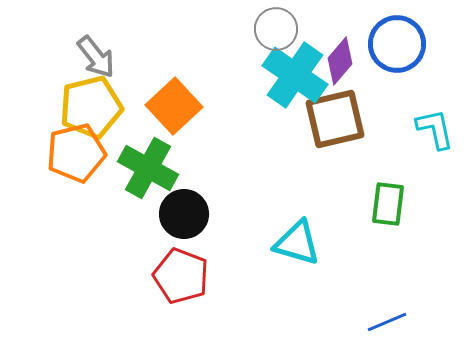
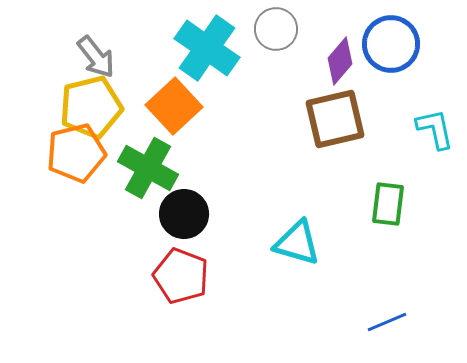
blue circle: moved 6 px left
cyan cross: moved 88 px left, 27 px up
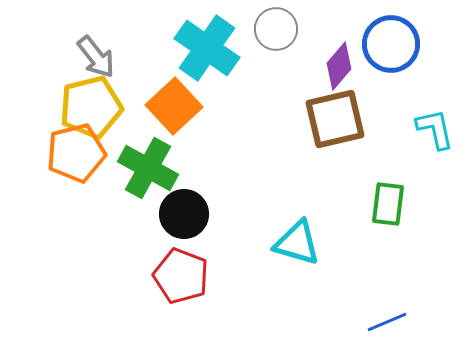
purple diamond: moved 1 px left, 5 px down
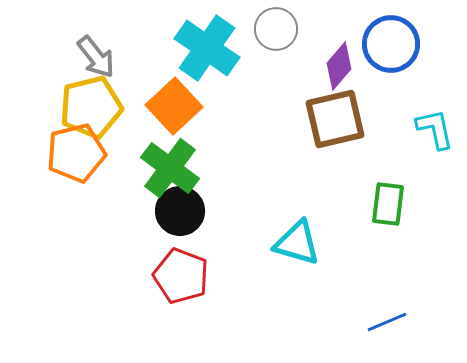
green cross: moved 22 px right; rotated 8 degrees clockwise
black circle: moved 4 px left, 3 px up
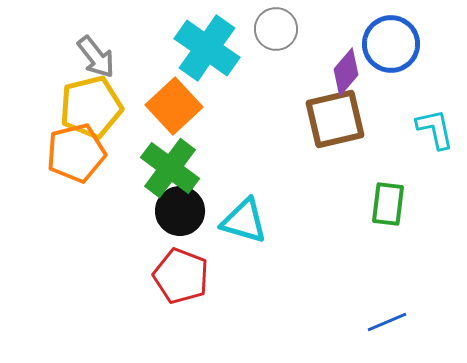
purple diamond: moved 7 px right, 6 px down
cyan triangle: moved 53 px left, 22 px up
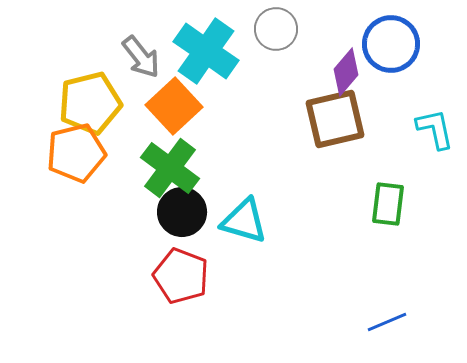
cyan cross: moved 1 px left, 3 px down
gray arrow: moved 45 px right
yellow pentagon: moved 1 px left, 4 px up
black circle: moved 2 px right, 1 px down
